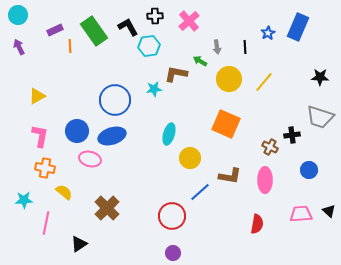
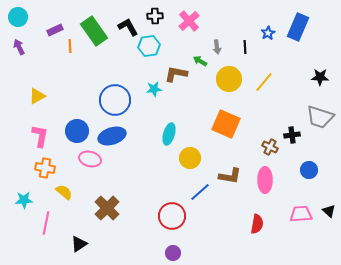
cyan circle at (18, 15): moved 2 px down
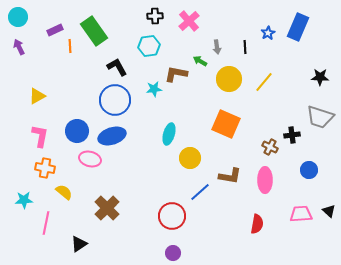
black L-shape at (128, 27): moved 11 px left, 40 px down
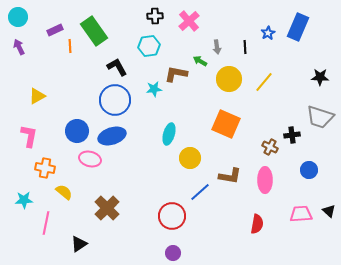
pink L-shape at (40, 136): moved 11 px left
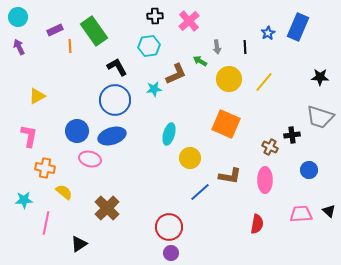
brown L-shape at (176, 74): rotated 145 degrees clockwise
red circle at (172, 216): moved 3 px left, 11 px down
purple circle at (173, 253): moved 2 px left
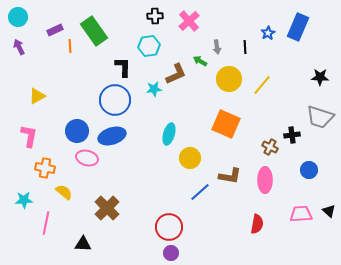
black L-shape at (117, 67): moved 6 px right; rotated 30 degrees clockwise
yellow line at (264, 82): moved 2 px left, 3 px down
pink ellipse at (90, 159): moved 3 px left, 1 px up
black triangle at (79, 244): moved 4 px right; rotated 36 degrees clockwise
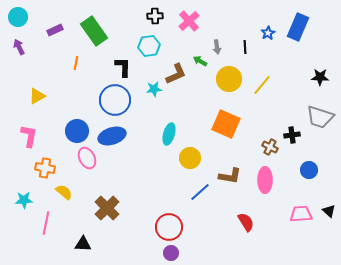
orange line at (70, 46): moved 6 px right, 17 px down; rotated 16 degrees clockwise
pink ellipse at (87, 158): rotated 50 degrees clockwise
red semicircle at (257, 224): moved 11 px left, 2 px up; rotated 42 degrees counterclockwise
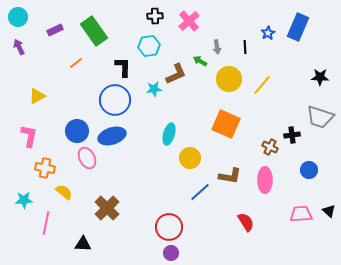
orange line at (76, 63): rotated 40 degrees clockwise
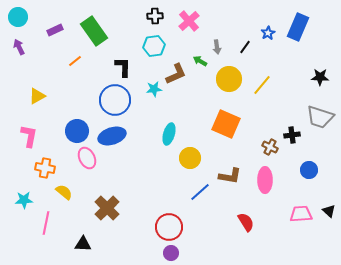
cyan hexagon at (149, 46): moved 5 px right
black line at (245, 47): rotated 40 degrees clockwise
orange line at (76, 63): moved 1 px left, 2 px up
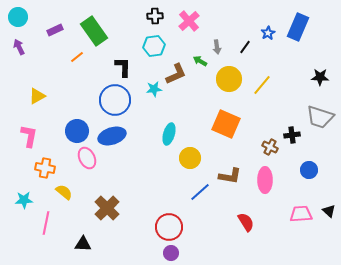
orange line at (75, 61): moved 2 px right, 4 px up
